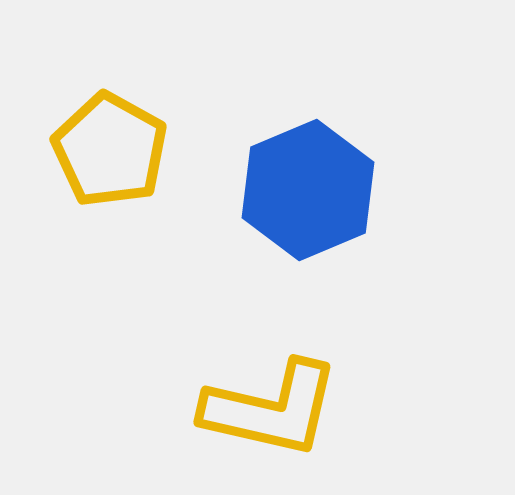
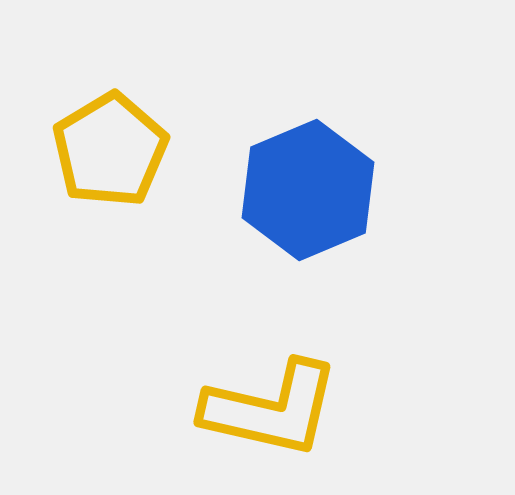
yellow pentagon: rotated 12 degrees clockwise
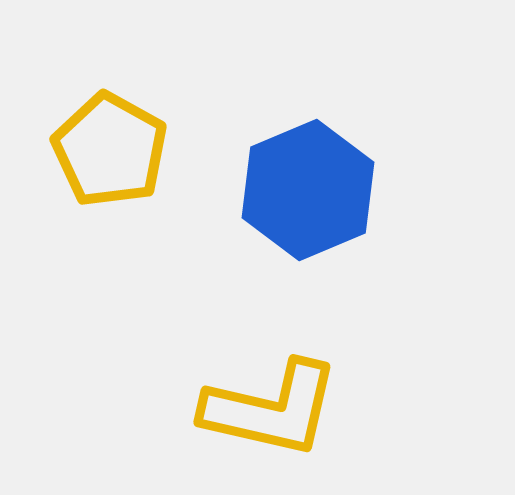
yellow pentagon: rotated 12 degrees counterclockwise
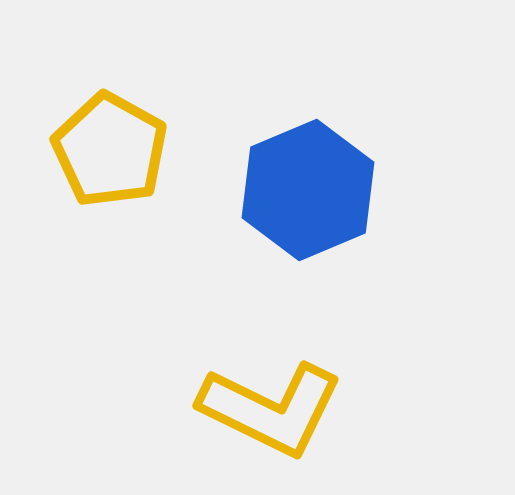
yellow L-shape: rotated 13 degrees clockwise
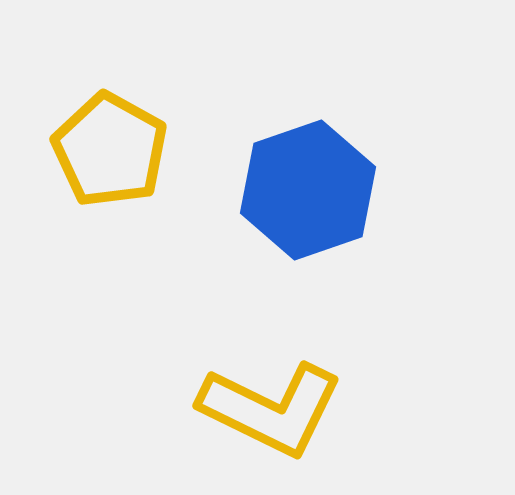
blue hexagon: rotated 4 degrees clockwise
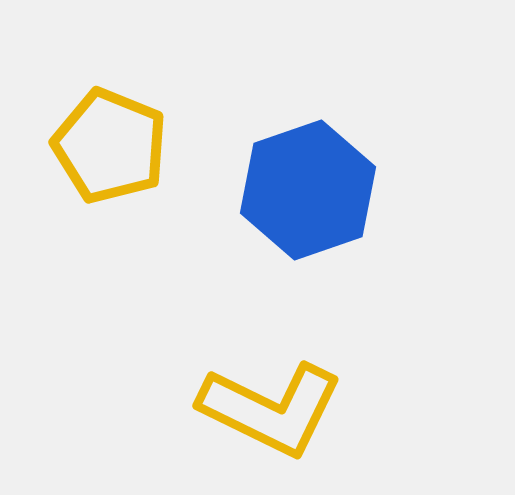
yellow pentagon: moved 4 px up; rotated 7 degrees counterclockwise
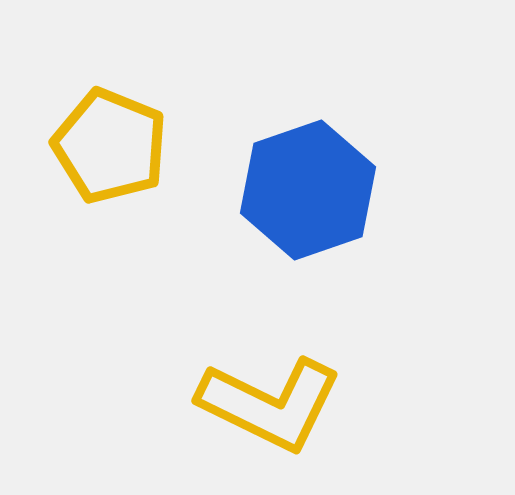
yellow L-shape: moved 1 px left, 5 px up
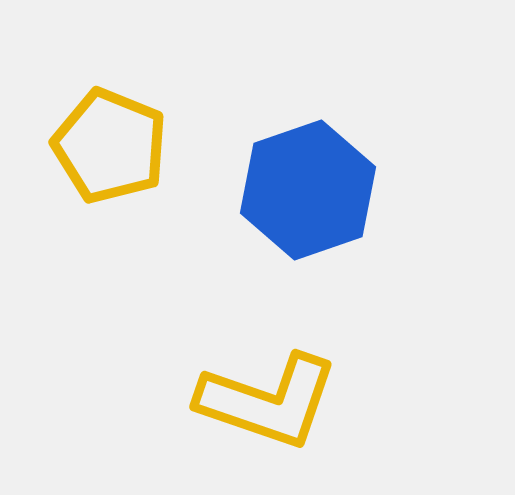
yellow L-shape: moved 2 px left, 3 px up; rotated 7 degrees counterclockwise
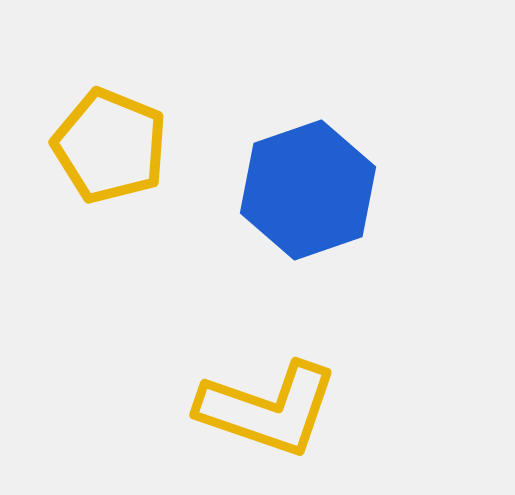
yellow L-shape: moved 8 px down
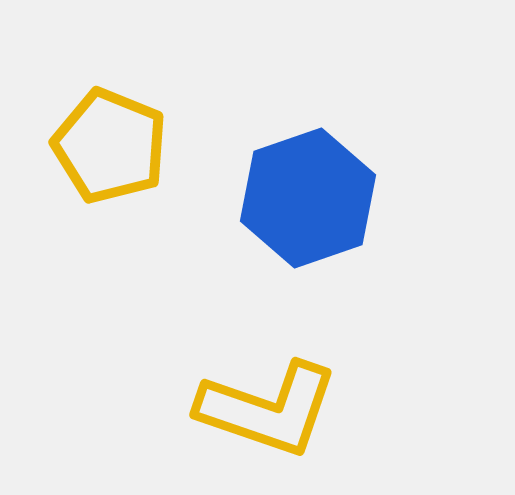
blue hexagon: moved 8 px down
